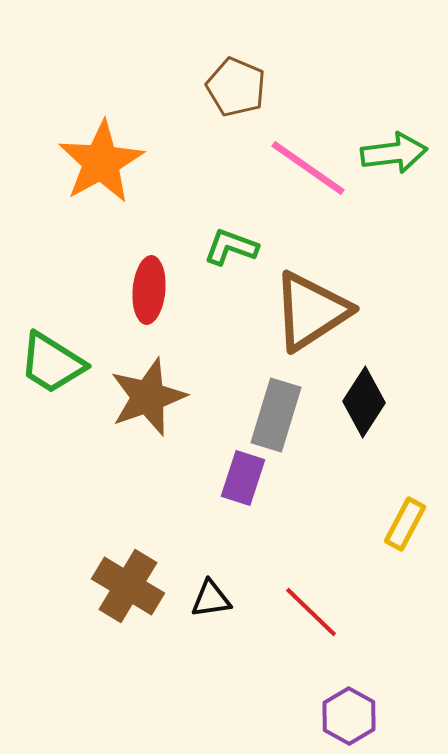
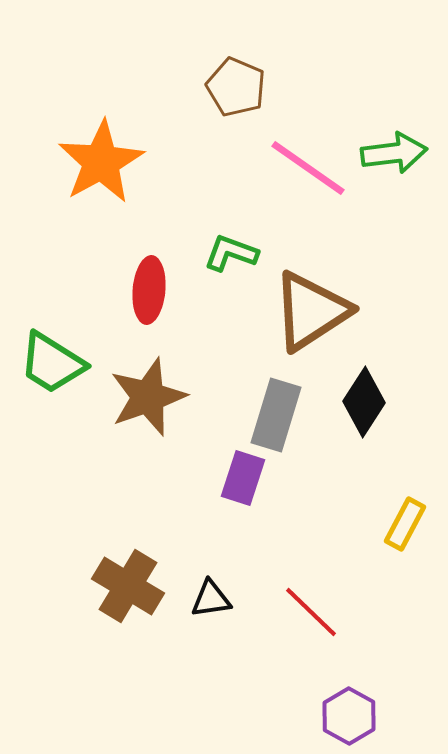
green L-shape: moved 6 px down
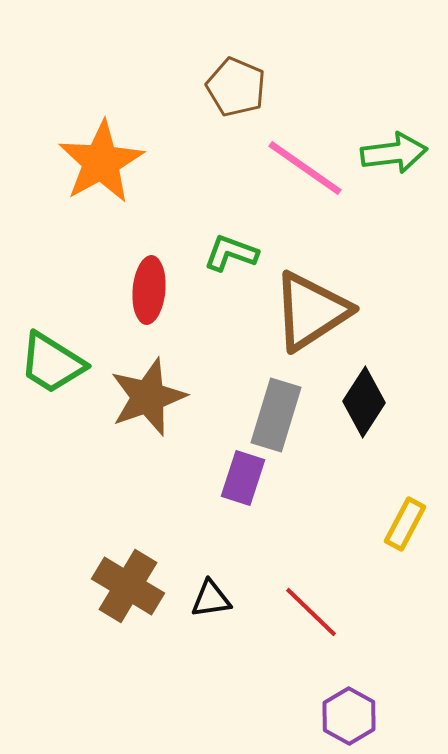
pink line: moved 3 px left
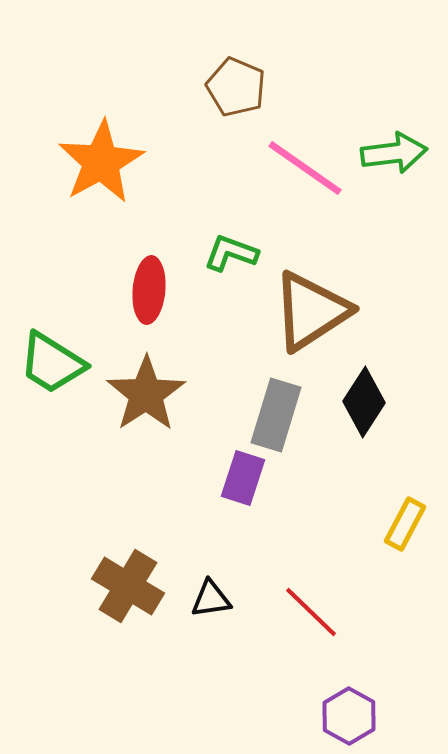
brown star: moved 2 px left, 3 px up; rotated 14 degrees counterclockwise
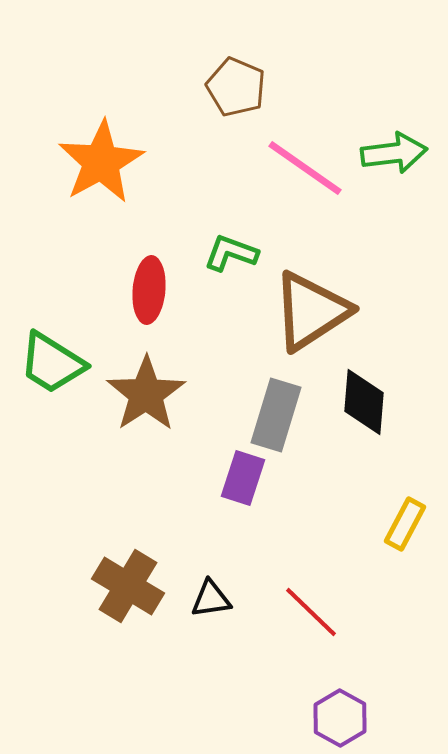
black diamond: rotated 28 degrees counterclockwise
purple hexagon: moved 9 px left, 2 px down
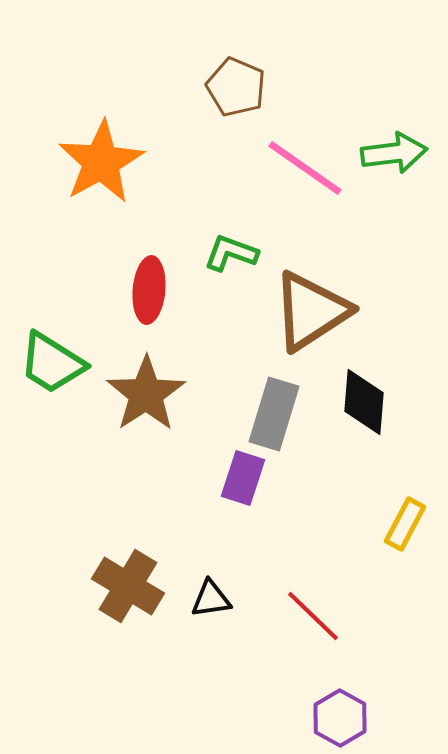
gray rectangle: moved 2 px left, 1 px up
red line: moved 2 px right, 4 px down
